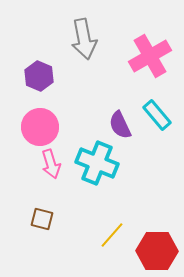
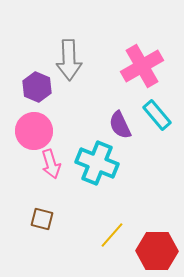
gray arrow: moved 15 px left, 21 px down; rotated 9 degrees clockwise
pink cross: moved 8 px left, 10 px down
purple hexagon: moved 2 px left, 11 px down
pink circle: moved 6 px left, 4 px down
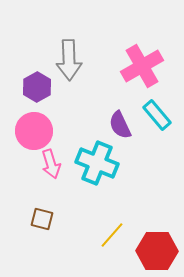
purple hexagon: rotated 8 degrees clockwise
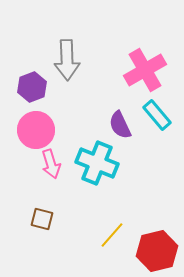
gray arrow: moved 2 px left
pink cross: moved 3 px right, 4 px down
purple hexagon: moved 5 px left; rotated 8 degrees clockwise
pink circle: moved 2 px right, 1 px up
red hexagon: rotated 15 degrees counterclockwise
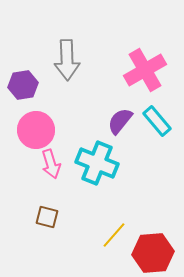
purple hexagon: moved 9 px left, 2 px up; rotated 12 degrees clockwise
cyan rectangle: moved 6 px down
purple semicircle: moved 4 px up; rotated 64 degrees clockwise
brown square: moved 5 px right, 2 px up
yellow line: moved 2 px right
red hexagon: moved 4 px left, 2 px down; rotated 9 degrees clockwise
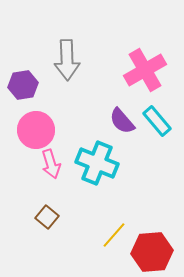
purple semicircle: moved 2 px right; rotated 80 degrees counterclockwise
brown square: rotated 25 degrees clockwise
red hexagon: moved 1 px left, 1 px up
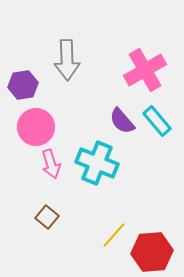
pink circle: moved 3 px up
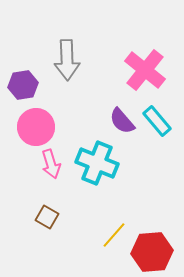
pink cross: rotated 21 degrees counterclockwise
brown square: rotated 10 degrees counterclockwise
